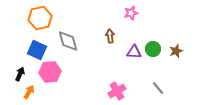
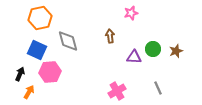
purple triangle: moved 5 px down
gray line: rotated 16 degrees clockwise
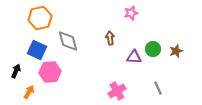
brown arrow: moved 2 px down
black arrow: moved 4 px left, 3 px up
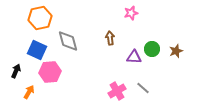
green circle: moved 1 px left
gray line: moved 15 px left; rotated 24 degrees counterclockwise
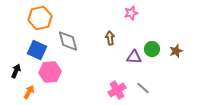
pink cross: moved 1 px up
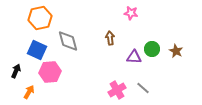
pink star: rotated 24 degrees clockwise
brown star: rotated 24 degrees counterclockwise
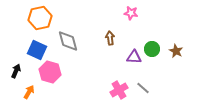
pink hexagon: rotated 20 degrees clockwise
pink cross: moved 2 px right
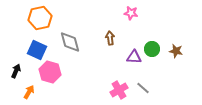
gray diamond: moved 2 px right, 1 px down
brown star: rotated 16 degrees counterclockwise
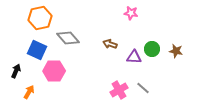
brown arrow: moved 6 px down; rotated 64 degrees counterclockwise
gray diamond: moved 2 px left, 4 px up; rotated 25 degrees counterclockwise
pink hexagon: moved 4 px right, 1 px up; rotated 15 degrees counterclockwise
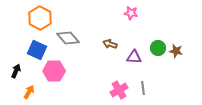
orange hexagon: rotated 20 degrees counterclockwise
green circle: moved 6 px right, 1 px up
gray line: rotated 40 degrees clockwise
